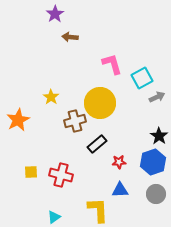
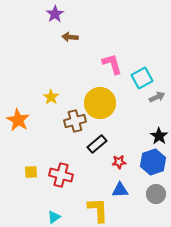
orange star: rotated 15 degrees counterclockwise
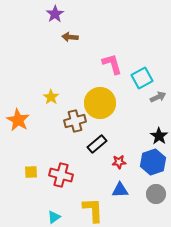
gray arrow: moved 1 px right
yellow L-shape: moved 5 px left
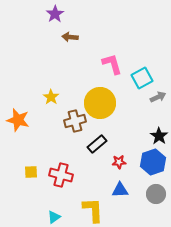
orange star: rotated 15 degrees counterclockwise
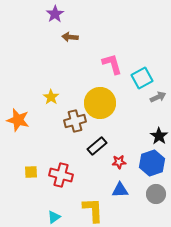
black rectangle: moved 2 px down
blue hexagon: moved 1 px left, 1 px down
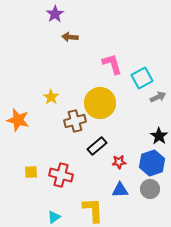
gray circle: moved 6 px left, 5 px up
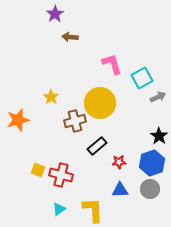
orange star: rotated 30 degrees counterclockwise
yellow square: moved 7 px right, 2 px up; rotated 24 degrees clockwise
cyan triangle: moved 5 px right, 8 px up
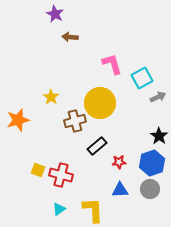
purple star: rotated 12 degrees counterclockwise
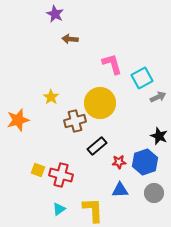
brown arrow: moved 2 px down
black star: rotated 12 degrees counterclockwise
blue hexagon: moved 7 px left, 1 px up
gray circle: moved 4 px right, 4 px down
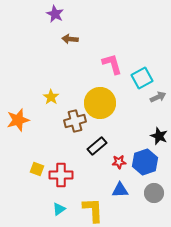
yellow square: moved 1 px left, 1 px up
red cross: rotated 15 degrees counterclockwise
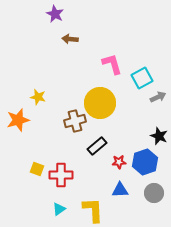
yellow star: moved 13 px left; rotated 21 degrees counterclockwise
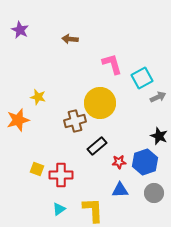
purple star: moved 35 px left, 16 px down
